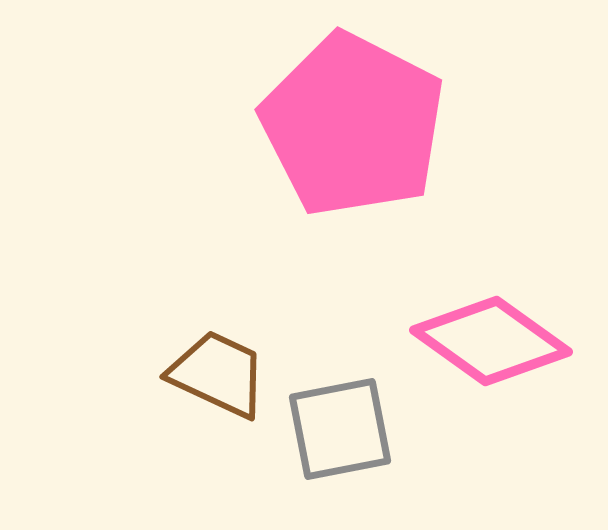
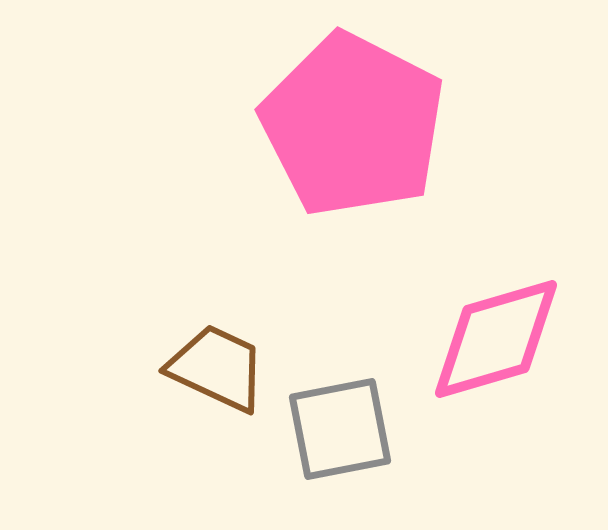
pink diamond: moved 5 px right, 2 px up; rotated 52 degrees counterclockwise
brown trapezoid: moved 1 px left, 6 px up
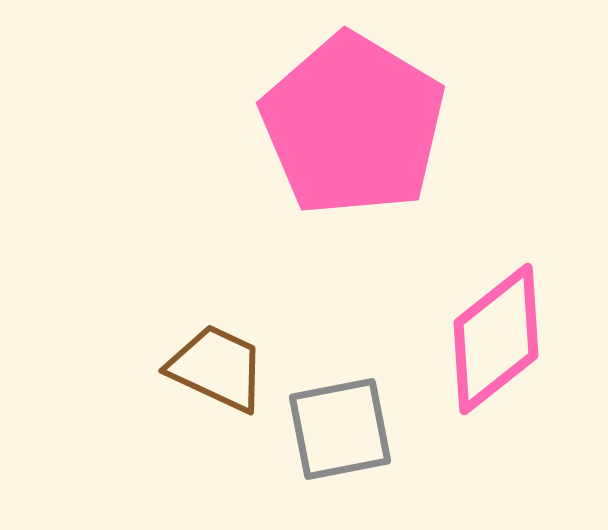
pink pentagon: rotated 4 degrees clockwise
pink diamond: rotated 22 degrees counterclockwise
